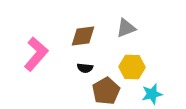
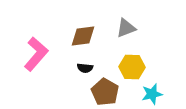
brown pentagon: moved 1 px left, 1 px down; rotated 12 degrees counterclockwise
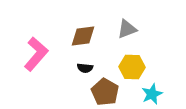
gray triangle: moved 1 px right, 1 px down
cyan star: rotated 10 degrees counterclockwise
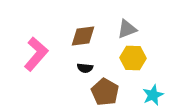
yellow hexagon: moved 1 px right, 9 px up
cyan star: moved 1 px right, 1 px down
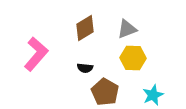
brown diamond: moved 2 px right, 8 px up; rotated 24 degrees counterclockwise
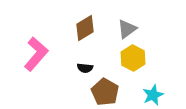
gray triangle: rotated 15 degrees counterclockwise
yellow hexagon: rotated 25 degrees clockwise
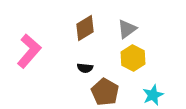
pink L-shape: moved 7 px left, 3 px up
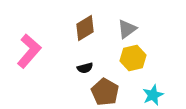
yellow hexagon: rotated 20 degrees clockwise
black semicircle: rotated 21 degrees counterclockwise
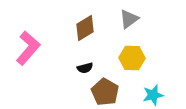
gray triangle: moved 2 px right, 10 px up
pink L-shape: moved 1 px left, 3 px up
yellow hexagon: moved 1 px left; rotated 15 degrees clockwise
cyan star: rotated 10 degrees clockwise
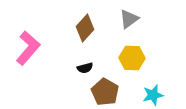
brown diamond: rotated 16 degrees counterclockwise
